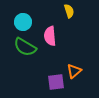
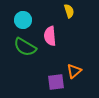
cyan circle: moved 2 px up
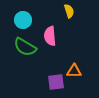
orange triangle: rotated 42 degrees clockwise
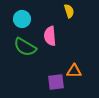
cyan circle: moved 1 px left, 1 px up
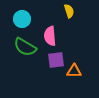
purple square: moved 22 px up
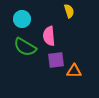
pink semicircle: moved 1 px left
